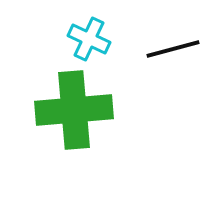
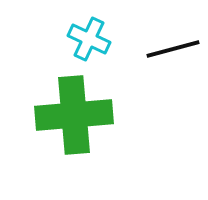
green cross: moved 5 px down
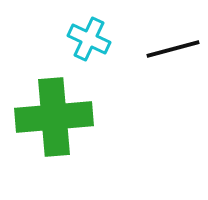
green cross: moved 20 px left, 2 px down
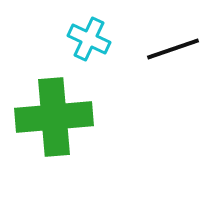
black line: rotated 4 degrees counterclockwise
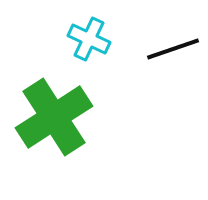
green cross: rotated 28 degrees counterclockwise
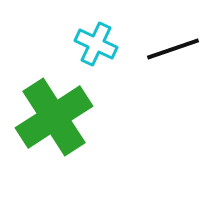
cyan cross: moved 7 px right, 5 px down
